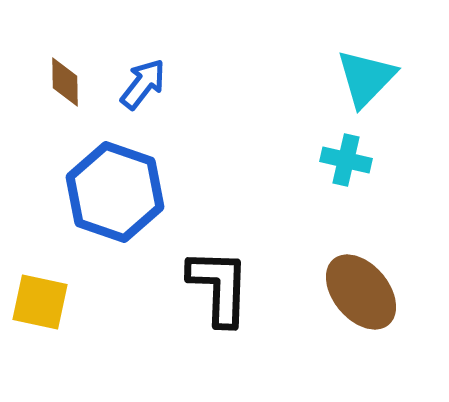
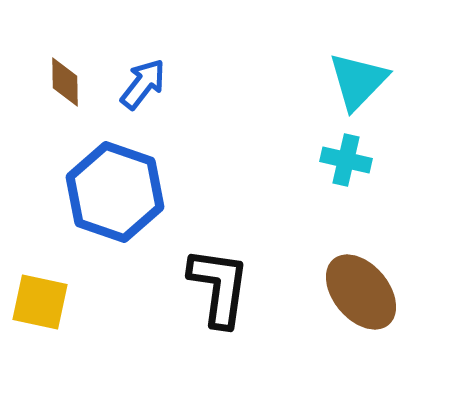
cyan triangle: moved 8 px left, 3 px down
black L-shape: rotated 6 degrees clockwise
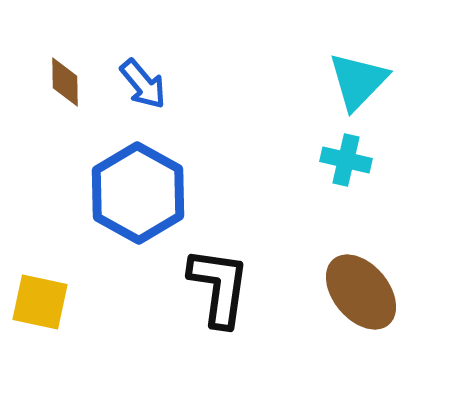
blue arrow: rotated 102 degrees clockwise
blue hexagon: moved 23 px right, 1 px down; rotated 10 degrees clockwise
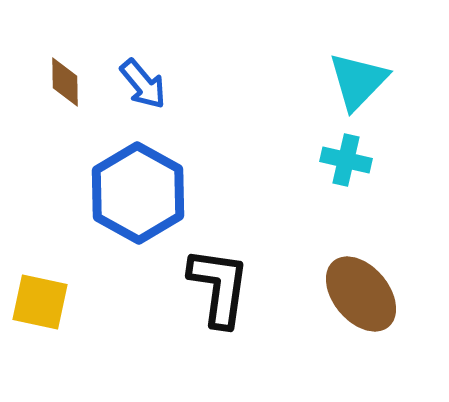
brown ellipse: moved 2 px down
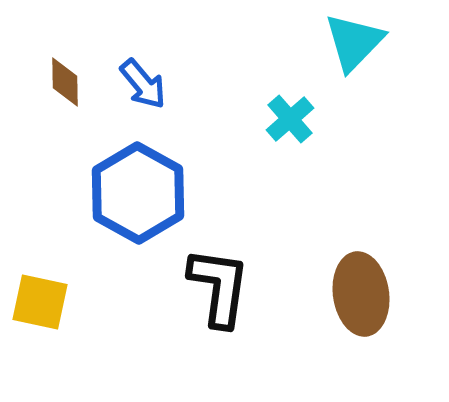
cyan triangle: moved 4 px left, 39 px up
cyan cross: moved 56 px left, 41 px up; rotated 36 degrees clockwise
brown ellipse: rotated 32 degrees clockwise
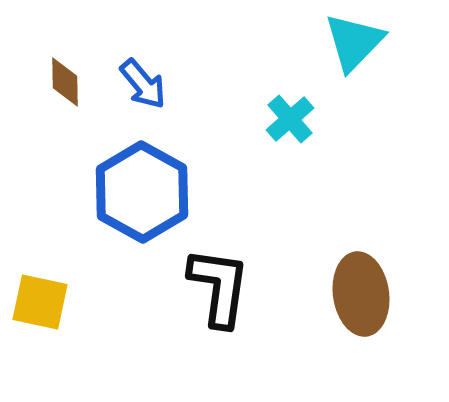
blue hexagon: moved 4 px right, 1 px up
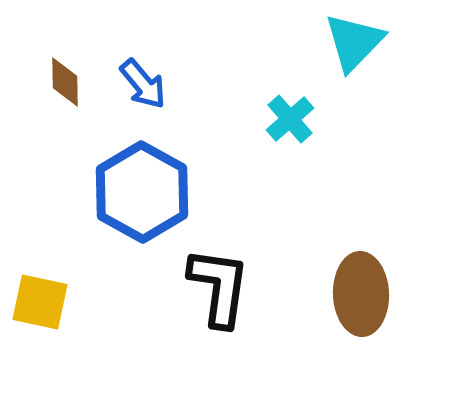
brown ellipse: rotated 6 degrees clockwise
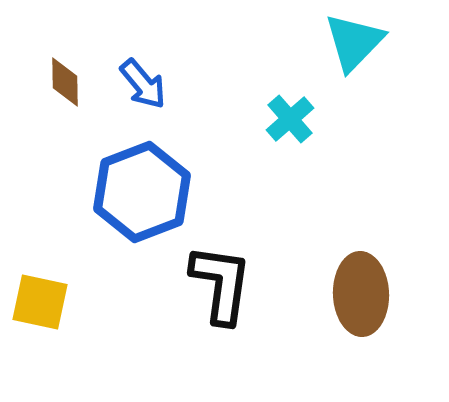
blue hexagon: rotated 10 degrees clockwise
black L-shape: moved 2 px right, 3 px up
